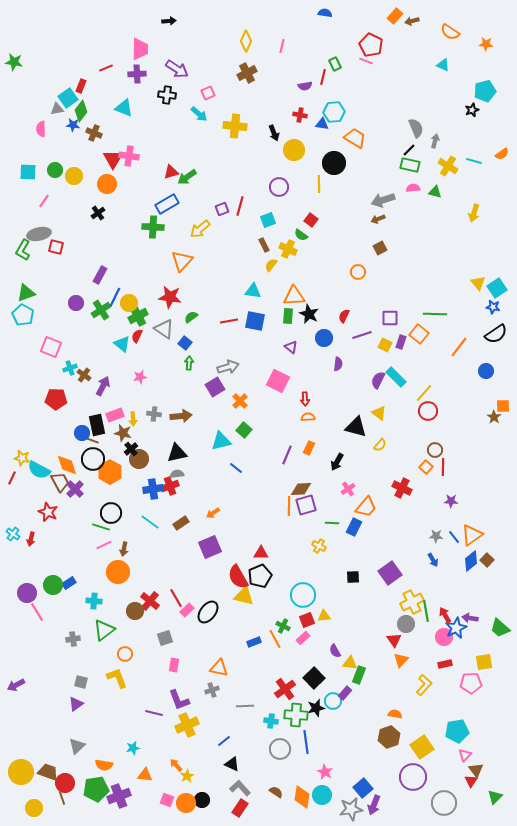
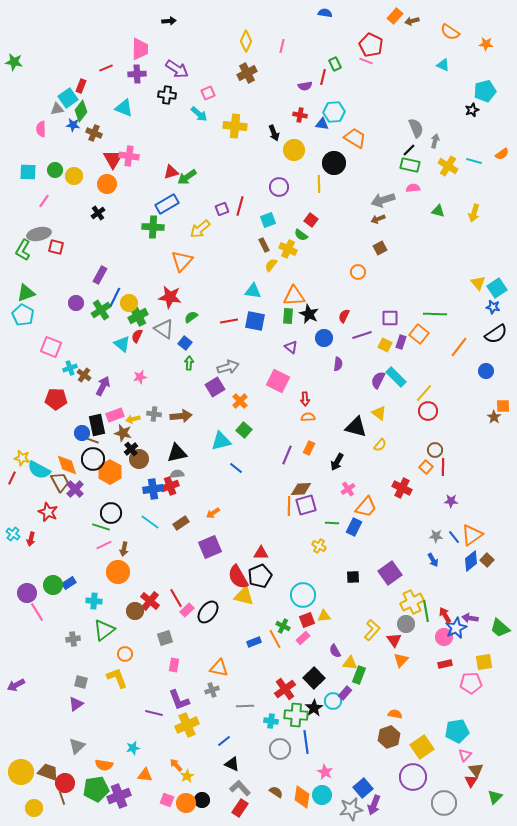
green triangle at (435, 192): moved 3 px right, 19 px down
yellow arrow at (133, 419): rotated 80 degrees clockwise
yellow L-shape at (424, 685): moved 52 px left, 55 px up
black star at (316, 708): moved 2 px left; rotated 18 degrees counterclockwise
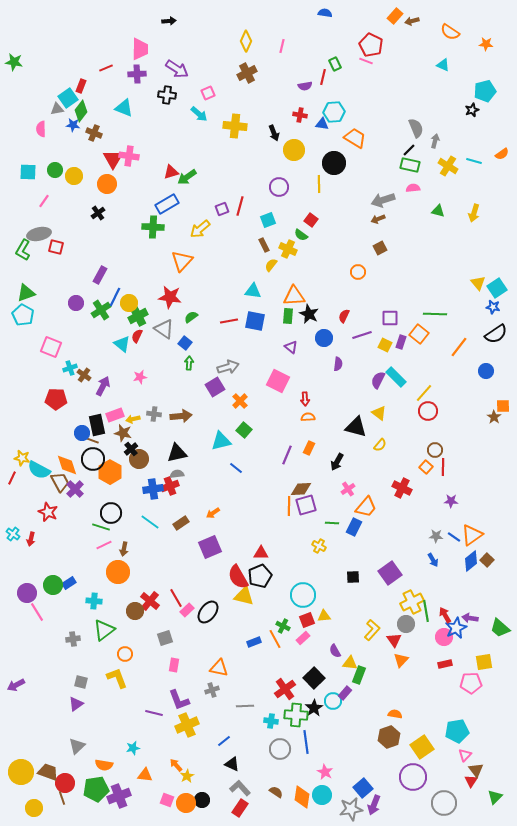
blue line at (454, 537): rotated 16 degrees counterclockwise
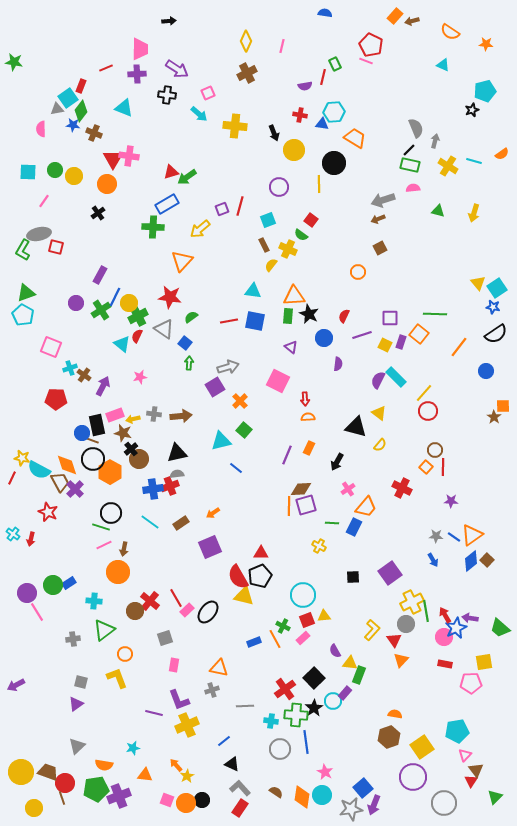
red rectangle at (445, 664): rotated 24 degrees clockwise
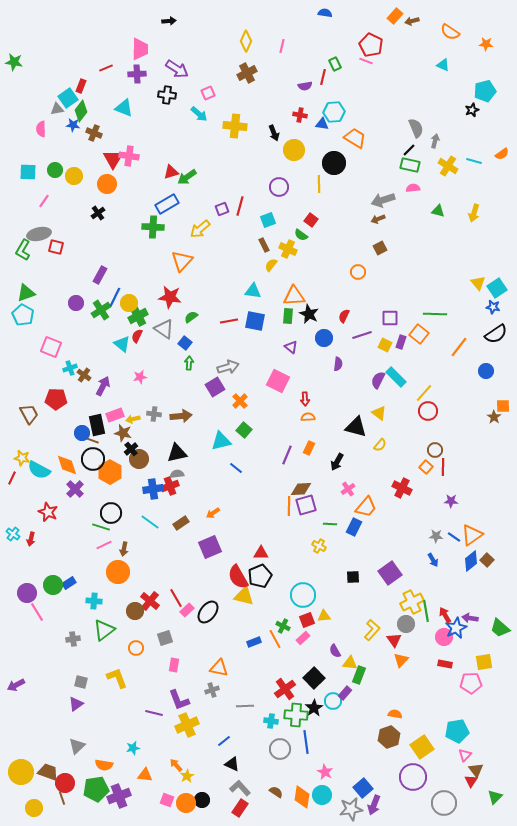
brown trapezoid at (60, 482): moved 31 px left, 68 px up
green line at (332, 523): moved 2 px left, 1 px down
orange circle at (125, 654): moved 11 px right, 6 px up
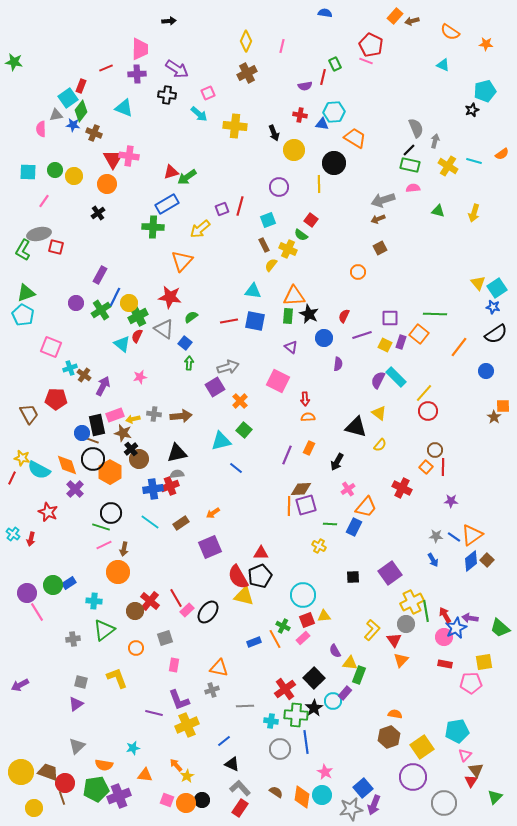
gray triangle at (57, 109): moved 1 px left, 6 px down
purple arrow at (16, 685): moved 4 px right
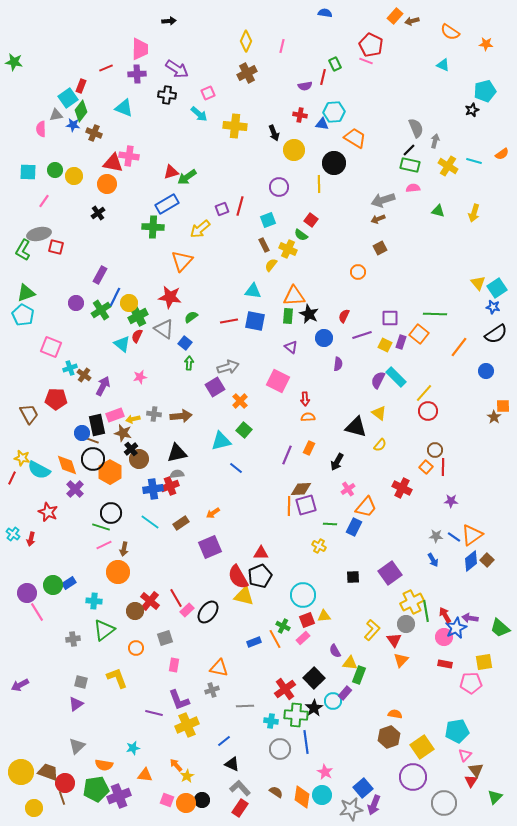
red triangle at (113, 159): moved 4 px down; rotated 50 degrees counterclockwise
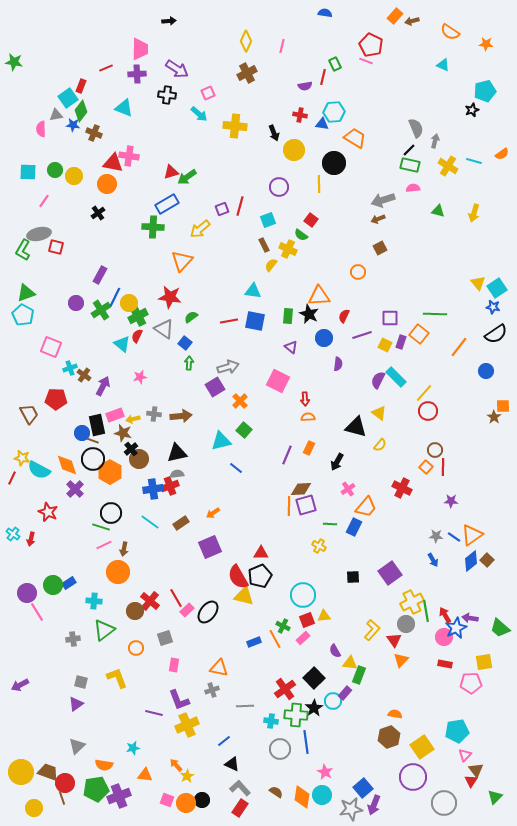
orange triangle at (294, 296): moved 25 px right
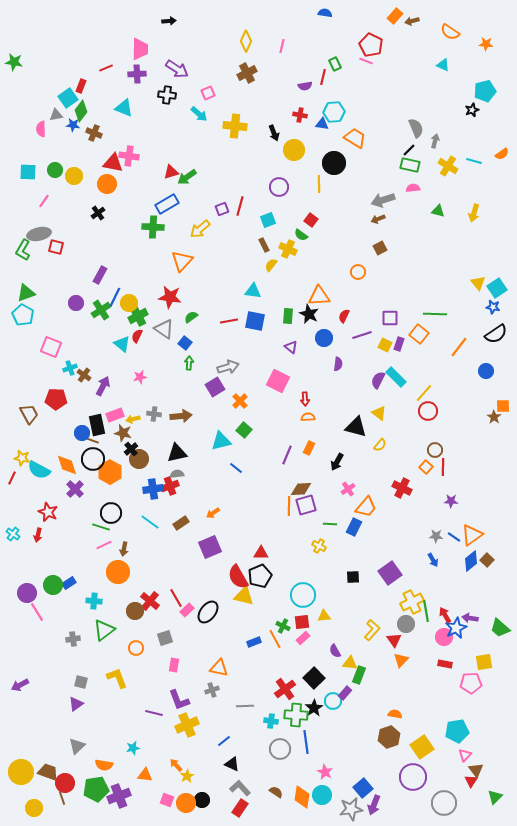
purple rectangle at (401, 342): moved 2 px left, 2 px down
red arrow at (31, 539): moved 7 px right, 4 px up
red square at (307, 620): moved 5 px left, 2 px down; rotated 14 degrees clockwise
